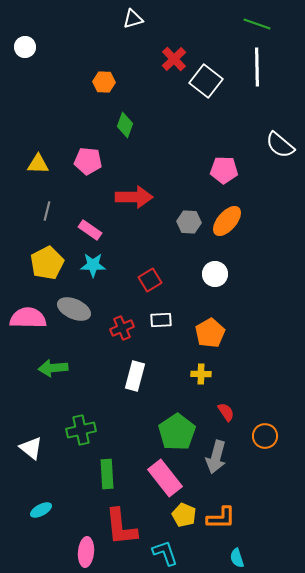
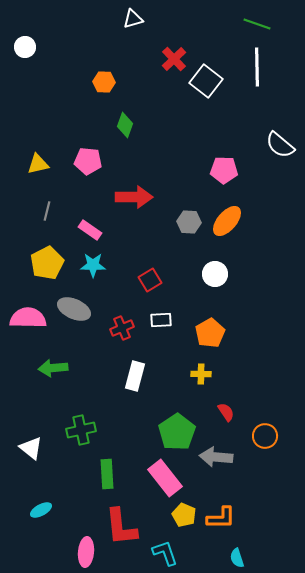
yellow triangle at (38, 164): rotated 15 degrees counterclockwise
gray arrow at (216, 457): rotated 80 degrees clockwise
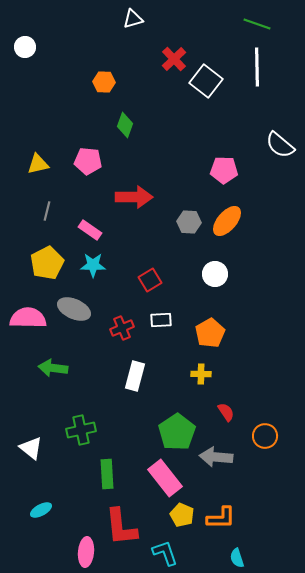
green arrow at (53, 368): rotated 12 degrees clockwise
yellow pentagon at (184, 515): moved 2 px left
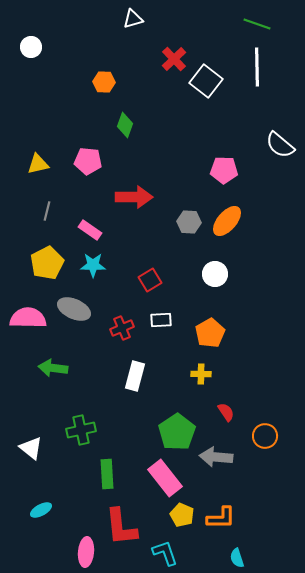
white circle at (25, 47): moved 6 px right
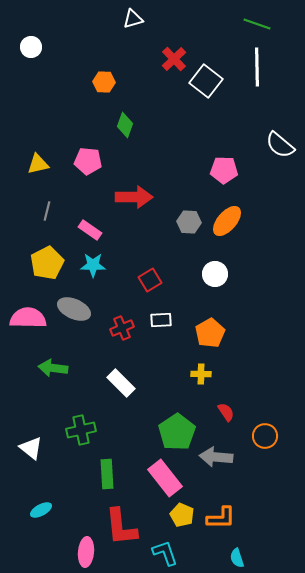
white rectangle at (135, 376): moved 14 px left, 7 px down; rotated 60 degrees counterclockwise
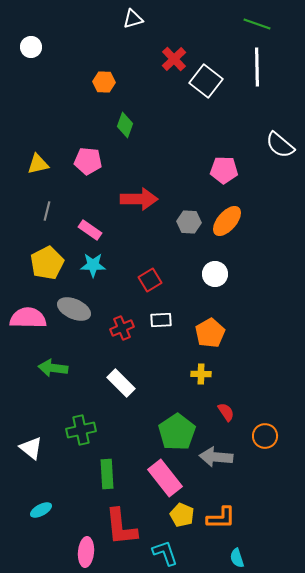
red arrow at (134, 197): moved 5 px right, 2 px down
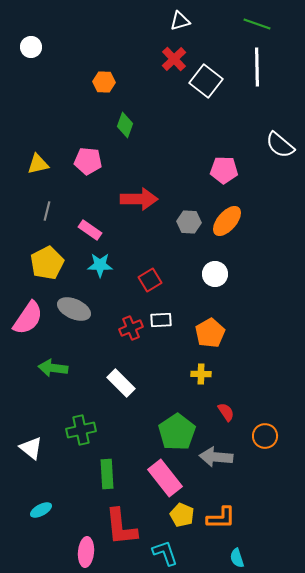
white triangle at (133, 19): moved 47 px right, 2 px down
cyan star at (93, 265): moved 7 px right
pink semicircle at (28, 318): rotated 123 degrees clockwise
red cross at (122, 328): moved 9 px right
